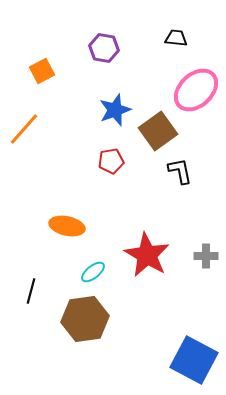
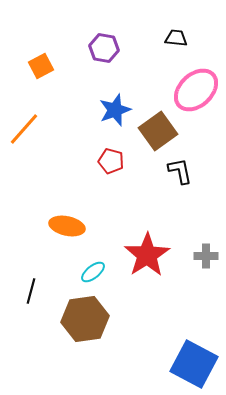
orange square: moved 1 px left, 5 px up
red pentagon: rotated 25 degrees clockwise
red star: rotated 9 degrees clockwise
blue square: moved 4 px down
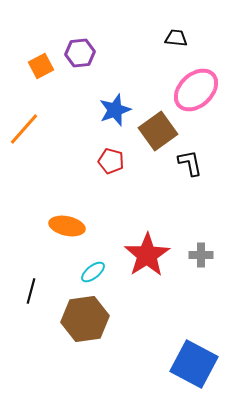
purple hexagon: moved 24 px left, 5 px down; rotated 16 degrees counterclockwise
black L-shape: moved 10 px right, 8 px up
gray cross: moved 5 px left, 1 px up
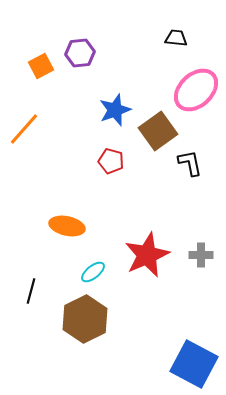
red star: rotated 9 degrees clockwise
brown hexagon: rotated 18 degrees counterclockwise
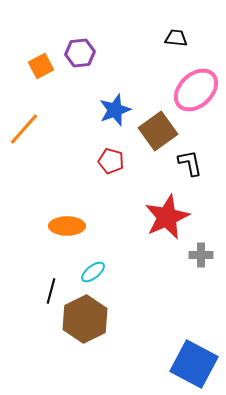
orange ellipse: rotated 12 degrees counterclockwise
red star: moved 20 px right, 38 px up
black line: moved 20 px right
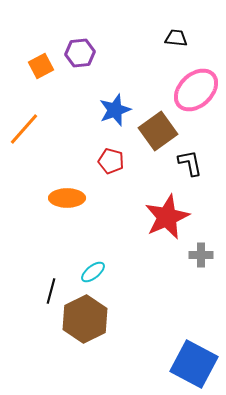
orange ellipse: moved 28 px up
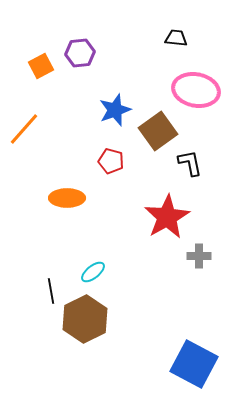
pink ellipse: rotated 54 degrees clockwise
red star: rotated 6 degrees counterclockwise
gray cross: moved 2 px left, 1 px down
black line: rotated 25 degrees counterclockwise
